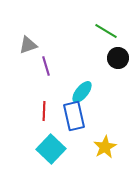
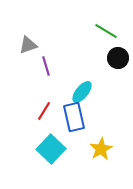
red line: rotated 30 degrees clockwise
blue rectangle: moved 1 px down
yellow star: moved 4 px left, 2 px down
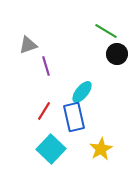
black circle: moved 1 px left, 4 px up
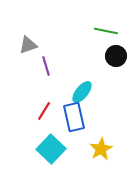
green line: rotated 20 degrees counterclockwise
black circle: moved 1 px left, 2 px down
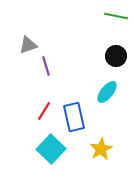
green line: moved 10 px right, 15 px up
cyan ellipse: moved 25 px right
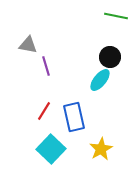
gray triangle: rotated 30 degrees clockwise
black circle: moved 6 px left, 1 px down
cyan ellipse: moved 7 px left, 12 px up
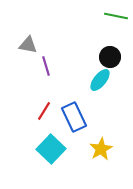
blue rectangle: rotated 12 degrees counterclockwise
